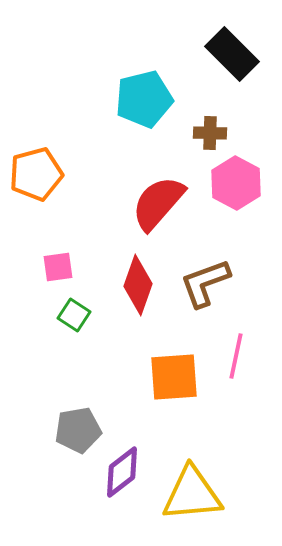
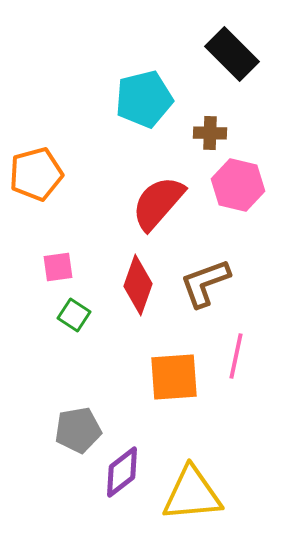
pink hexagon: moved 2 px right, 2 px down; rotated 15 degrees counterclockwise
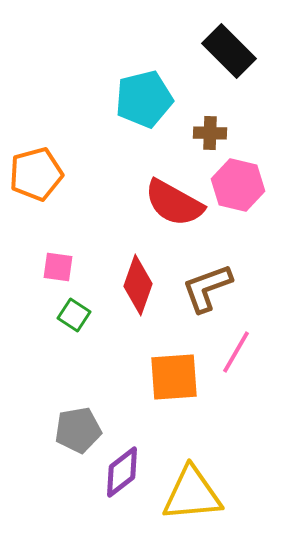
black rectangle: moved 3 px left, 3 px up
red semicircle: moved 16 px right; rotated 102 degrees counterclockwise
pink square: rotated 16 degrees clockwise
brown L-shape: moved 2 px right, 5 px down
pink line: moved 4 px up; rotated 18 degrees clockwise
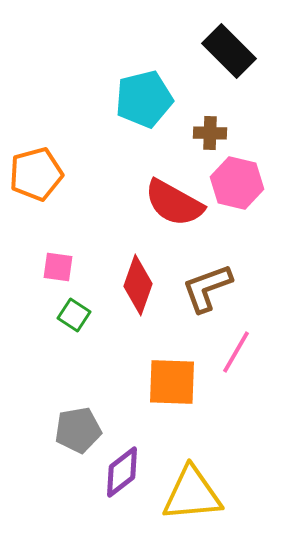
pink hexagon: moved 1 px left, 2 px up
orange square: moved 2 px left, 5 px down; rotated 6 degrees clockwise
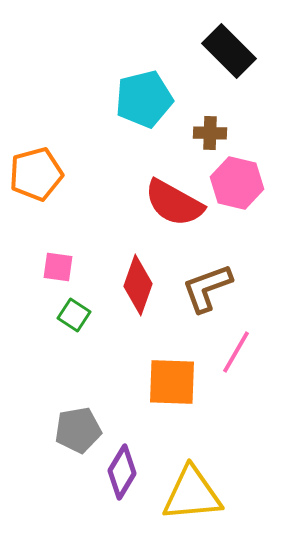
purple diamond: rotated 22 degrees counterclockwise
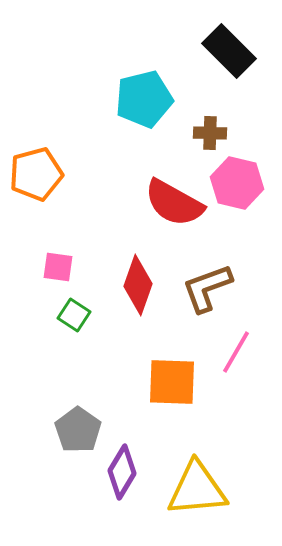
gray pentagon: rotated 27 degrees counterclockwise
yellow triangle: moved 5 px right, 5 px up
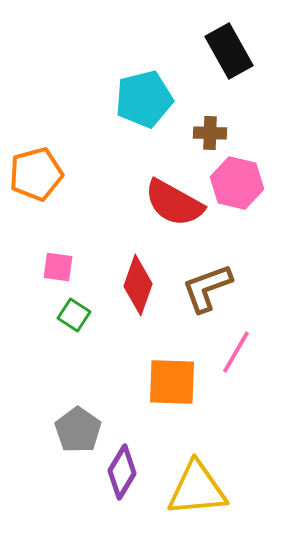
black rectangle: rotated 16 degrees clockwise
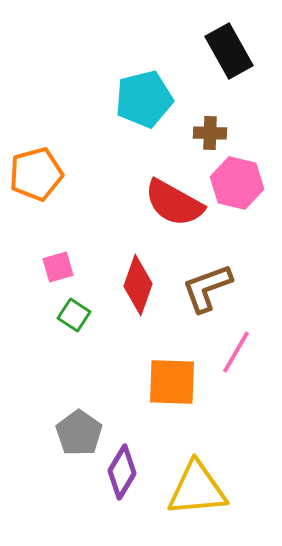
pink square: rotated 24 degrees counterclockwise
gray pentagon: moved 1 px right, 3 px down
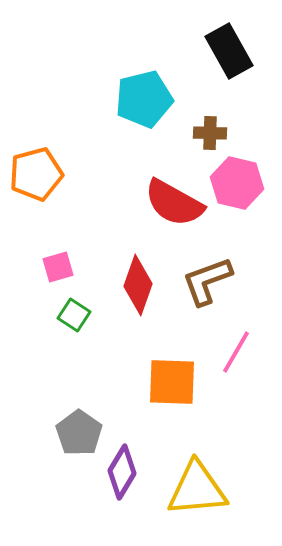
brown L-shape: moved 7 px up
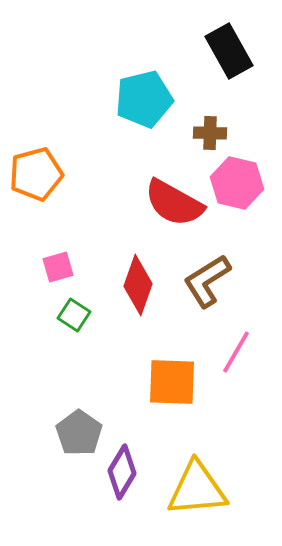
brown L-shape: rotated 12 degrees counterclockwise
